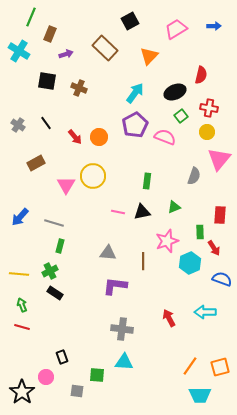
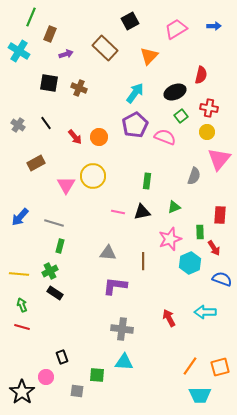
black square at (47, 81): moved 2 px right, 2 px down
pink star at (167, 241): moved 3 px right, 2 px up
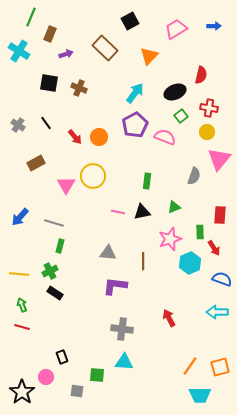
cyan arrow at (205, 312): moved 12 px right
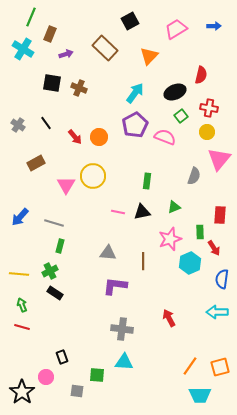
cyan cross at (19, 51): moved 4 px right, 2 px up
black square at (49, 83): moved 3 px right
blue semicircle at (222, 279): rotated 102 degrees counterclockwise
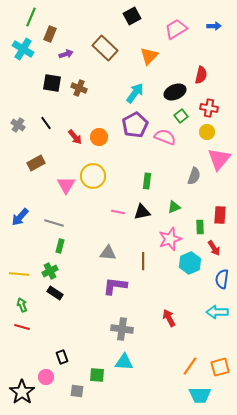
black square at (130, 21): moved 2 px right, 5 px up
green rectangle at (200, 232): moved 5 px up
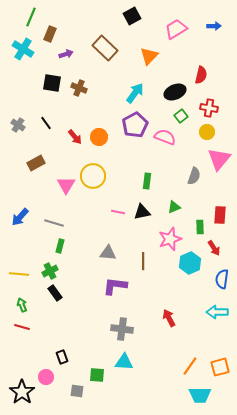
black rectangle at (55, 293): rotated 21 degrees clockwise
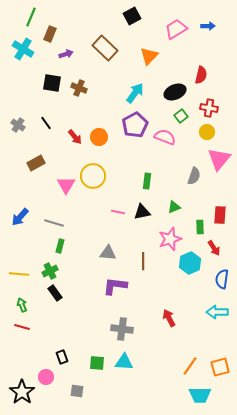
blue arrow at (214, 26): moved 6 px left
green square at (97, 375): moved 12 px up
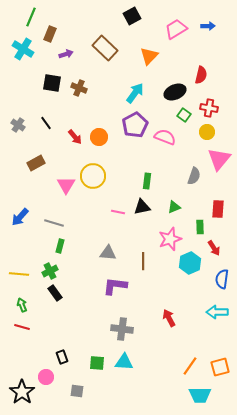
green square at (181, 116): moved 3 px right, 1 px up; rotated 16 degrees counterclockwise
black triangle at (142, 212): moved 5 px up
red rectangle at (220, 215): moved 2 px left, 6 px up
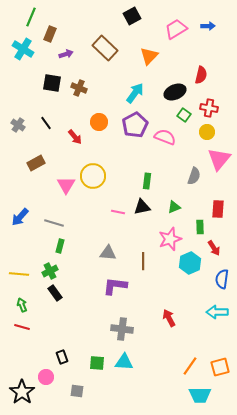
orange circle at (99, 137): moved 15 px up
